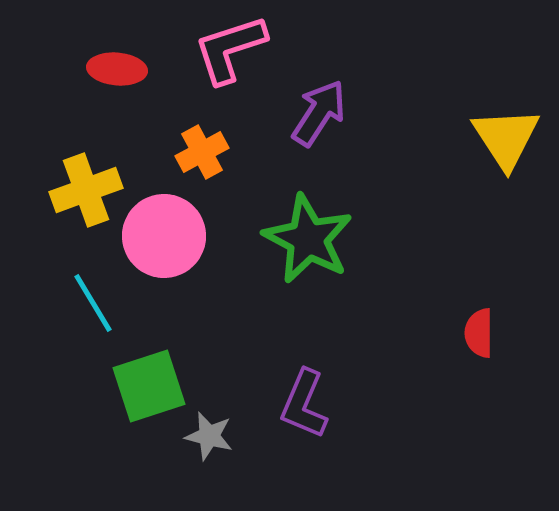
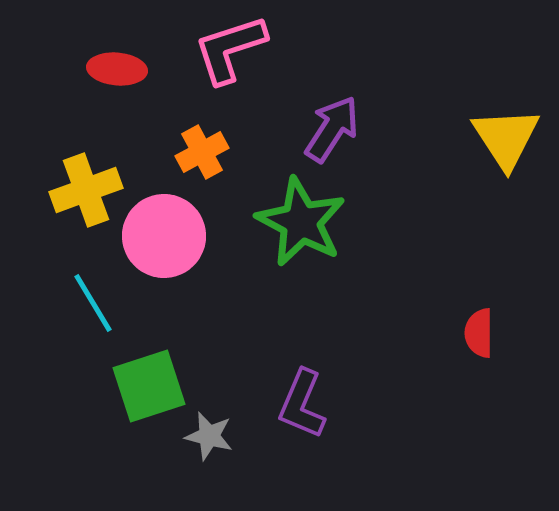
purple arrow: moved 13 px right, 16 px down
green star: moved 7 px left, 17 px up
purple L-shape: moved 2 px left
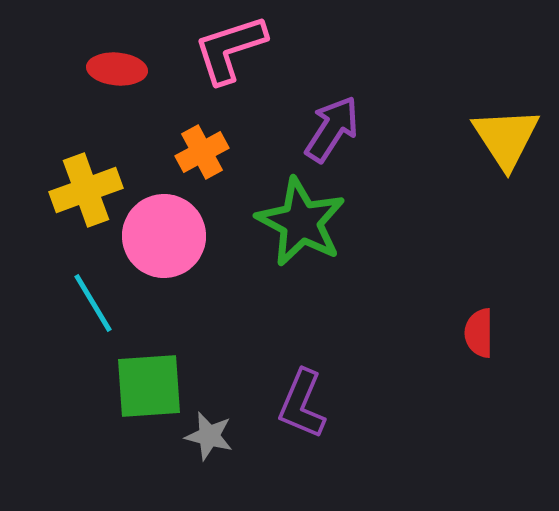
green square: rotated 14 degrees clockwise
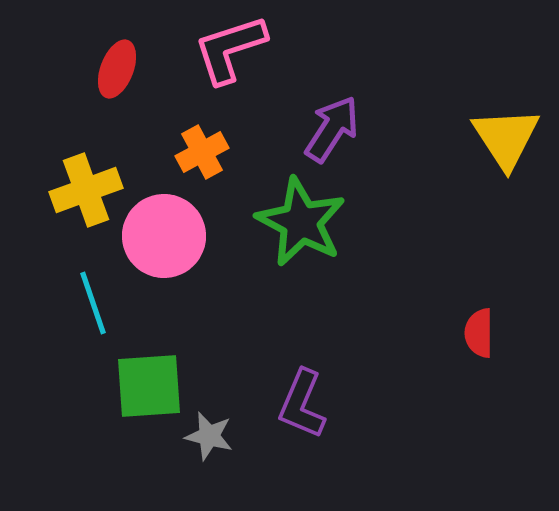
red ellipse: rotated 74 degrees counterclockwise
cyan line: rotated 12 degrees clockwise
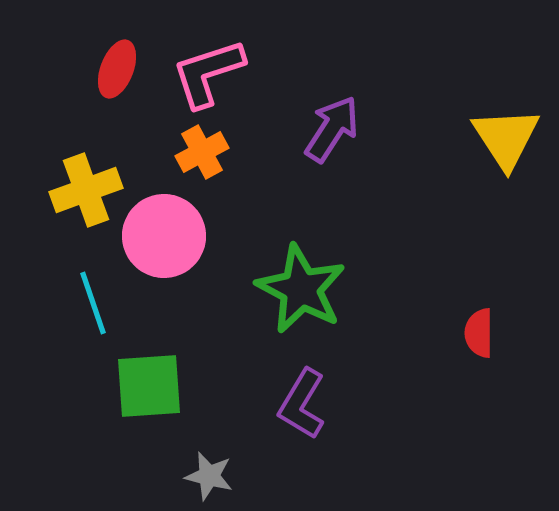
pink L-shape: moved 22 px left, 24 px down
green star: moved 67 px down
purple L-shape: rotated 8 degrees clockwise
gray star: moved 40 px down
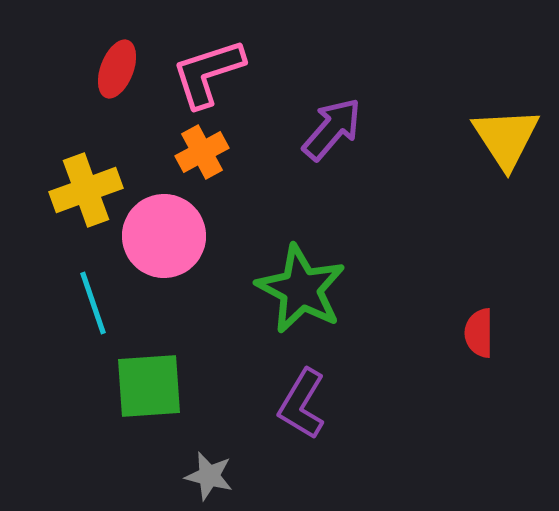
purple arrow: rotated 8 degrees clockwise
